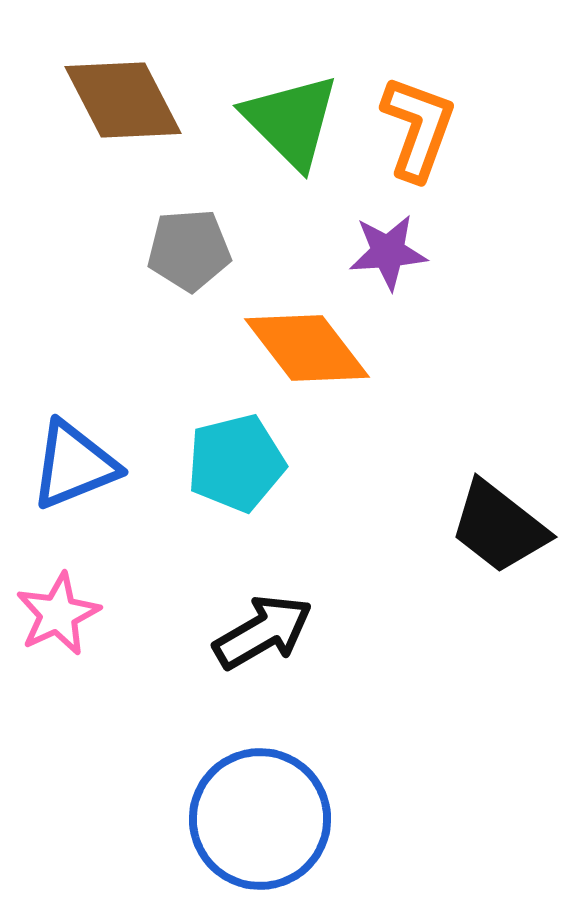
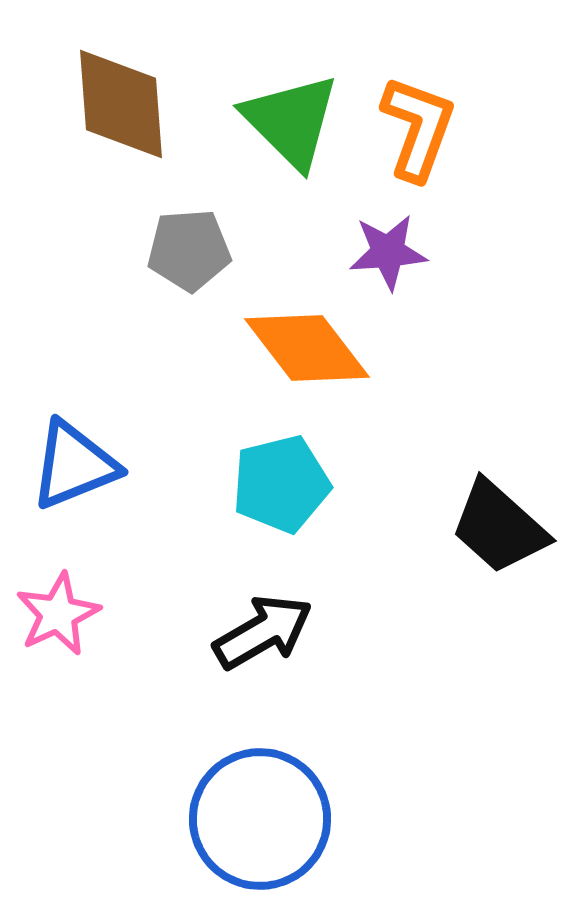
brown diamond: moved 2 px left, 4 px down; rotated 23 degrees clockwise
cyan pentagon: moved 45 px right, 21 px down
black trapezoid: rotated 4 degrees clockwise
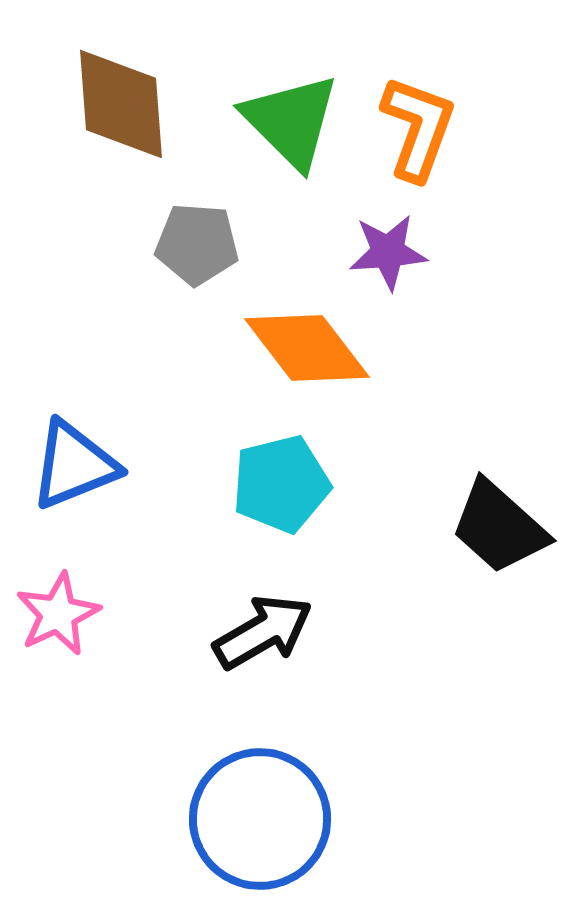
gray pentagon: moved 8 px right, 6 px up; rotated 8 degrees clockwise
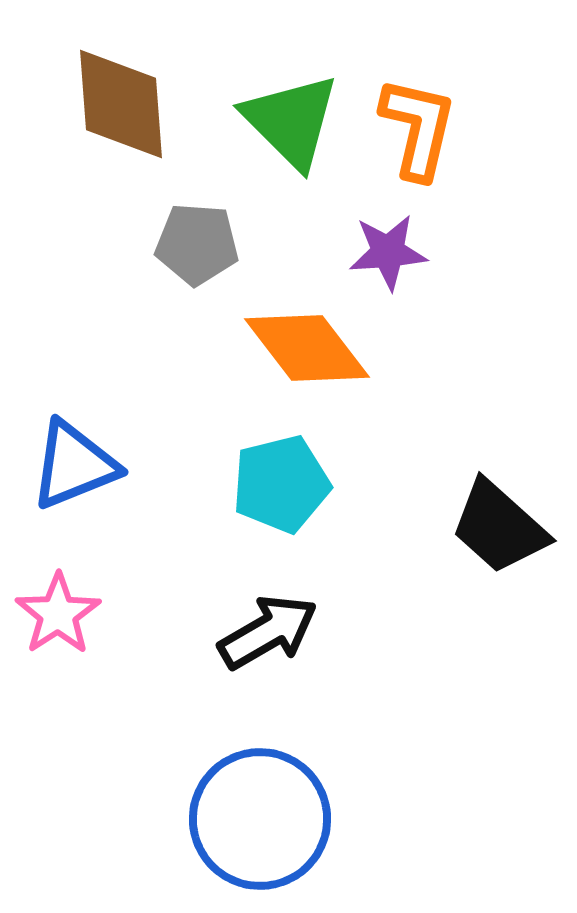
orange L-shape: rotated 7 degrees counterclockwise
pink star: rotated 8 degrees counterclockwise
black arrow: moved 5 px right
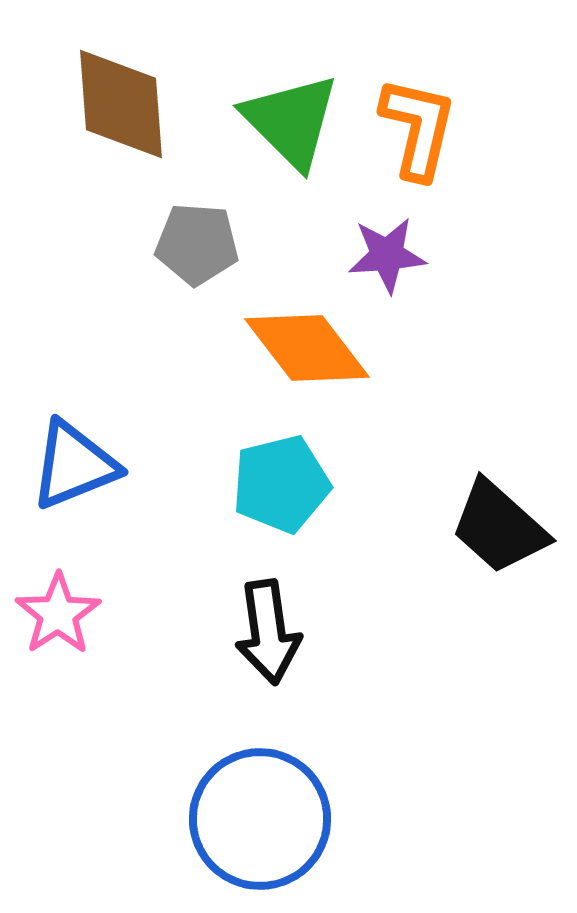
purple star: moved 1 px left, 3 px down
black arrow: rotated 112 degrees clockwise
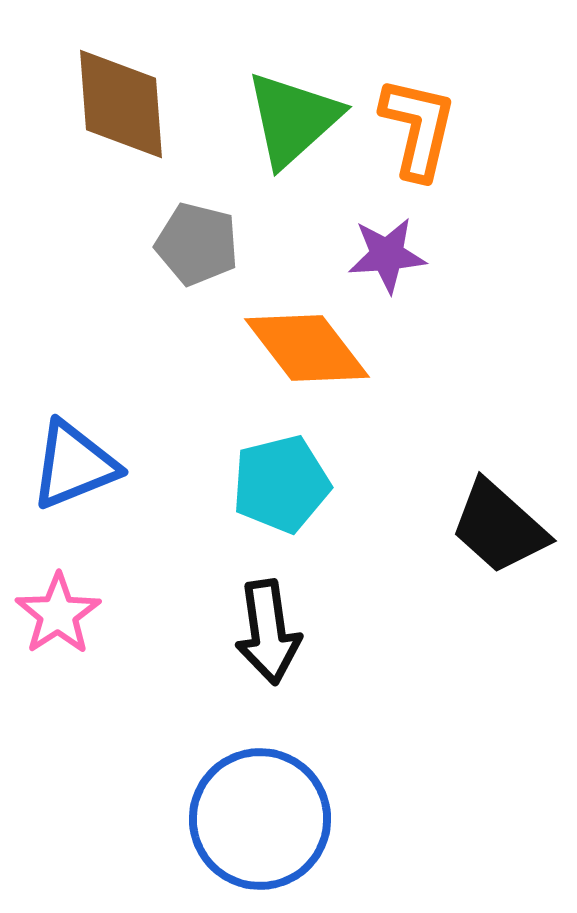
green triangle: moved 2 px right, 2 px up; rotated 33 degrees clockwise
gray pentagon: rotated 10 degrees clockwise
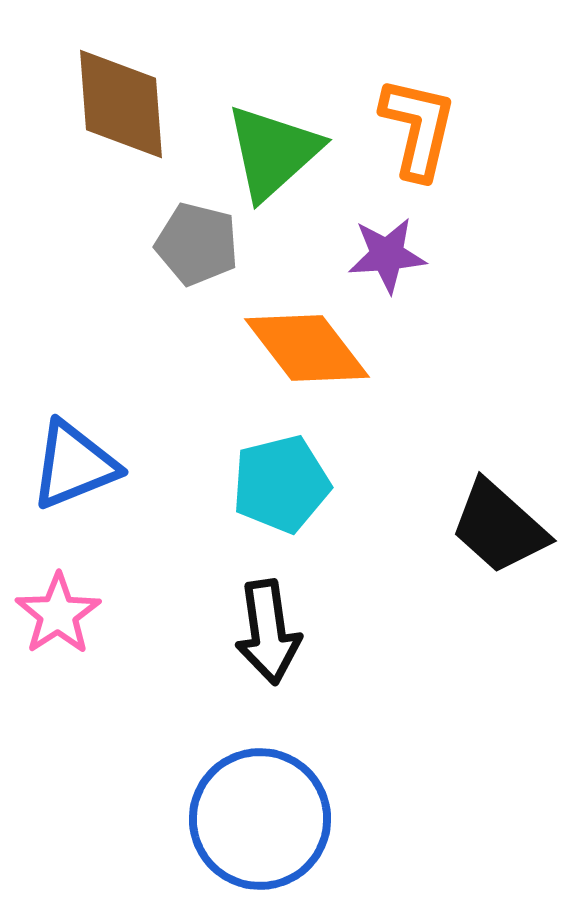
green triangle: moved 20 px left, 33 px down
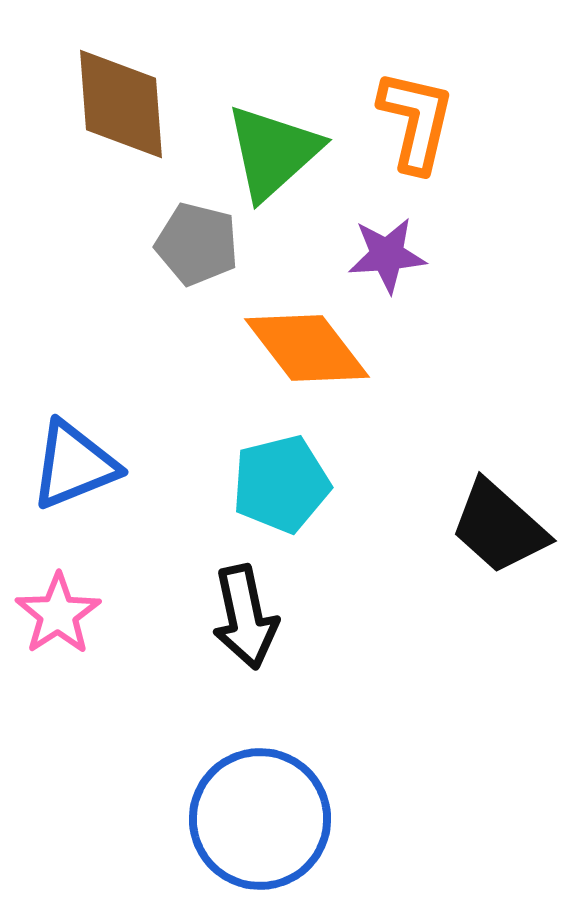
orange L-shape: moved 2 px left, 7 px up
black arrow: moved 23 px left, 15 px up; rotated 4 degrees counterclockwise
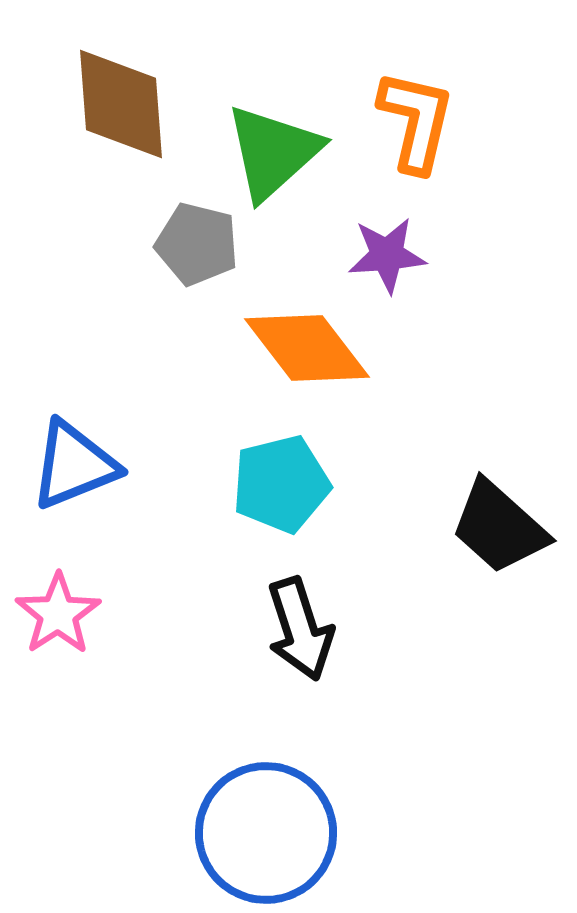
black arrow: moved 55 px right, 12 px down; rotated 6 degrees counterclockwise
blue circle: moved 6 px right, 14 px down
